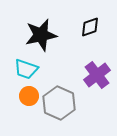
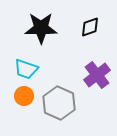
black star: moved 7 px up; rotated 12 degrees clockwise
orange circle: moved 5 px left
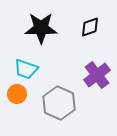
orange circle: moved 7 px left, 2 px up
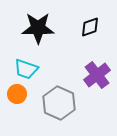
black star: moved 3 px left
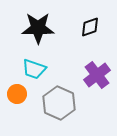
cyan trapezoid: moved 8 px right
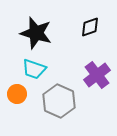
black star: moved 2 px left, 5 px down; rotated 16 degrees clockwise
gray hexagon: moved 2 px up
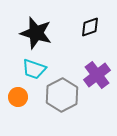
orange circle: moved 1 px right, 3 px down
gray hexagon: moved 3 px right, 6 px up; rotated 8 degrees clockwise
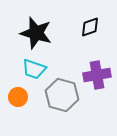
purple cross: rotated 28 degrees clockwise
gray hexagon: rotated 16 degrees counterclockwise
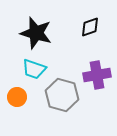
orange circle: moved 1 px left
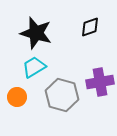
cyan trapezoid: moved 2 px up; rotated 130 degrees clockwise
purple cross: moved 3 px right, 7 px down
